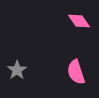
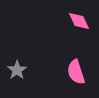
pink diamond: rotated 10 degrees clockwise
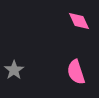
gray star: moved 3 px left
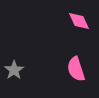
pink semicircle: moved 3 px up
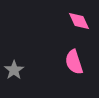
pink semicircle: moved 2 px left, 7 px up
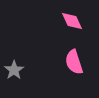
pink diamond: moved 7 px left
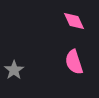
pink diamond: moved 2 px right
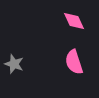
gray star: moved 6 px up; rotated 18 degrees counterclockwise
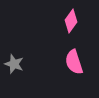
pink diamond: moved 3 px left; rotated 60 degrees clockwise
